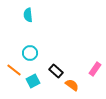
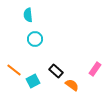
cyan circle: moved 5 px right, 14 px up
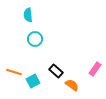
orange line: moved 2 px down; rotated 21 degrees counterclockwise
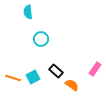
cyan semicircle: moved 3 px up
cyan circle: moved 6 px right
orange line: moved 1 px left, 6 px down
cyan square: moved 4 px up
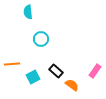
pink rectangle: moved 2 px down
orange line: moved 1 px left, 14 px up; rotated 21 degrees counterclockwise
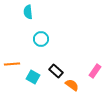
cyan square: rotated 32 degrees counterclockwise
